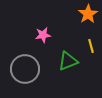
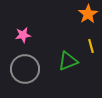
pink star: moved 20 px left
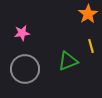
pink star: moved 1 px left, 2 px up
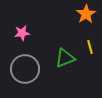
orange star: moved 2 px left
yellow line: moved 1 px left, 1 px down
green triangle: moved 3 px left, 3 px up
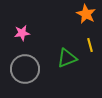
orange star: rotated 12 degrees counterclockwise
yellow line: moved 2 px up
green triangle: moved 2 px right
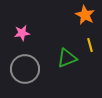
orange star: moved 1 px left, 1 px down
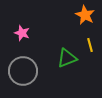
pink star: rotated 28 degrees clockwise
gray circle: moved 2 px left, 2 px down
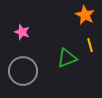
pink star: moved 1 px up
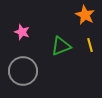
green triangle: moved 6 px left, 12 px up
